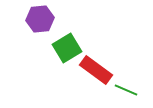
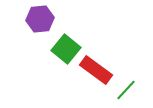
green square: moved 1 px left, 1 px down; rotated 20 degrees counterclockwise
green line: rotated 70 degrees counterclockwise
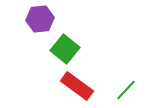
green square: moved 1 px left
red rectangle: moved 19 px left, 16 px down
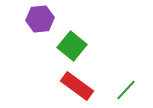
green square: moved 7 px right, 3 px up
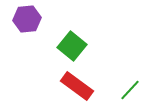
purple hexagon: moved 13 px left
green line: moved 4 px right
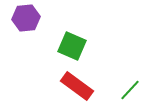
purple hexagon: moved 1 px left, 1 px up
green square: rotated 16 degrees counterclockwise
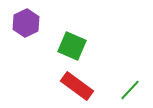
purple hexagon: moved 5 px down; rotated 20 degrees counterclockwise
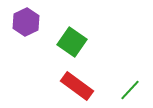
purple hexagon: moved 1 px up
green square: moved 4 px up; rotated 12 degrees clockwise
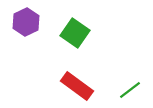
green square: moved 3 px right, 9 px up
green line: rotated 10 degrees clockwise
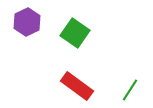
purple hexagon: moved 1 px right
green line: rotated 20 degrees counterclockwise
